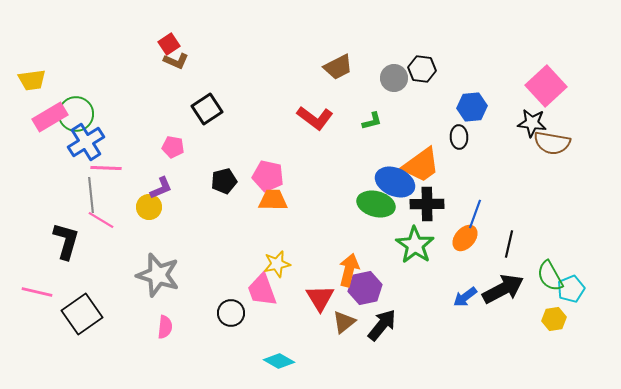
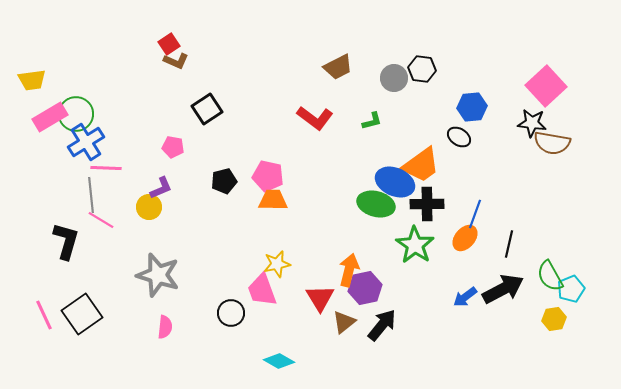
black ellipse at (459, 137): rotated 55 degrees counterclockwise
pink line at (37, 292): moved 7 px right, 23 px down; rotated 52 degrees clockwise
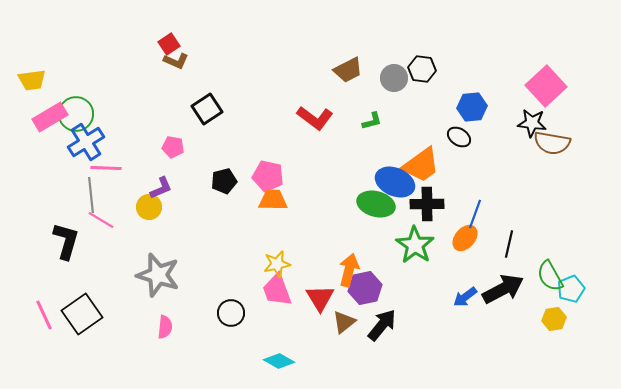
brown trapezoid at (338, 67): moved 10 px right, 3 px down
pink trapezoid at (262, 290): moved 15 px right
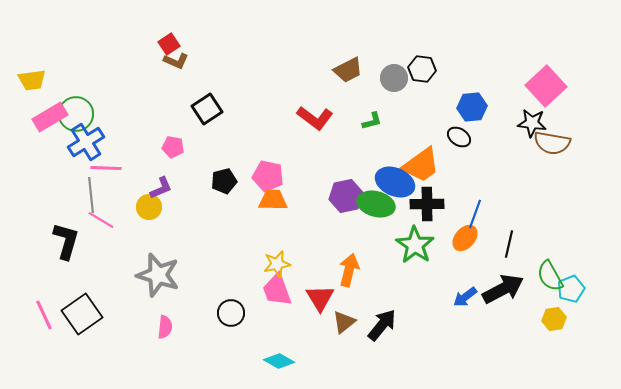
purple hexagon at (365, 288): moved 19 px left, 92 px up
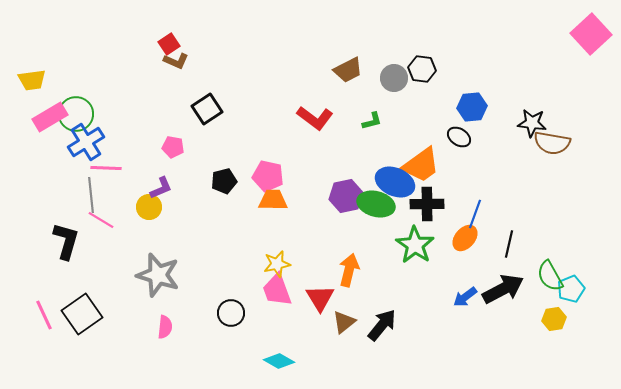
pink square at (546, 86): moved 45 px right, 52 px up
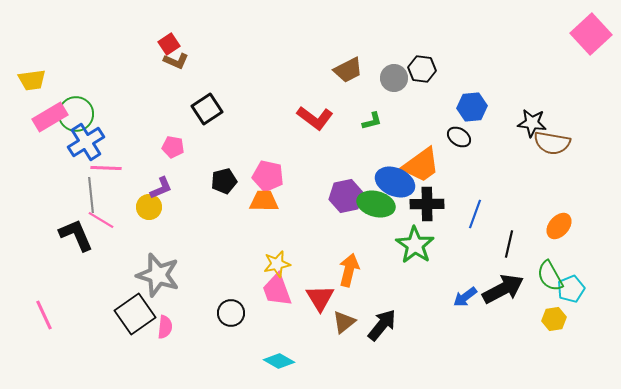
orange trapezoid at (273, 200): moved 9 px left, 1 px down
orange ellipse at (465, 238): moved 94 px right, 12 px up
black L-shape at (66, 241): moved 10 px right, 6 px up; rotated 39 degrees counterclockwise
black square at (82, 314): moved 53 px right
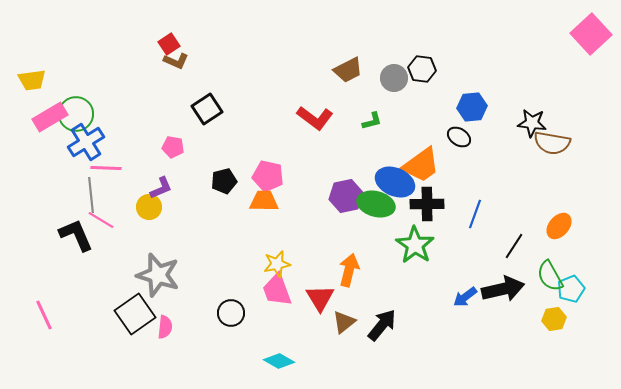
black line at (509, 244): moved 5 px right, 2 px down; rotated 20 degrees clockwise
black arrow at (503, 289): rotated 15 degrees clockwise
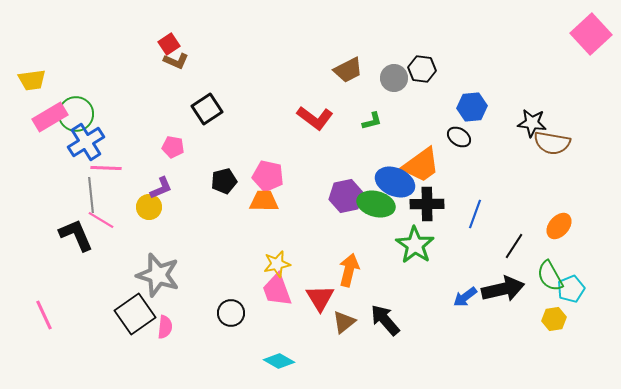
black arrow at (382, 325): moved 3 px right, 5 px up; rotated 80 degrees counterclockwise
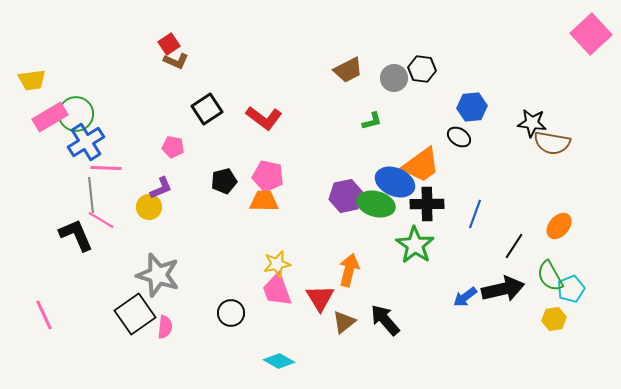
red L-shape at (315, 118): moved 51 px left
